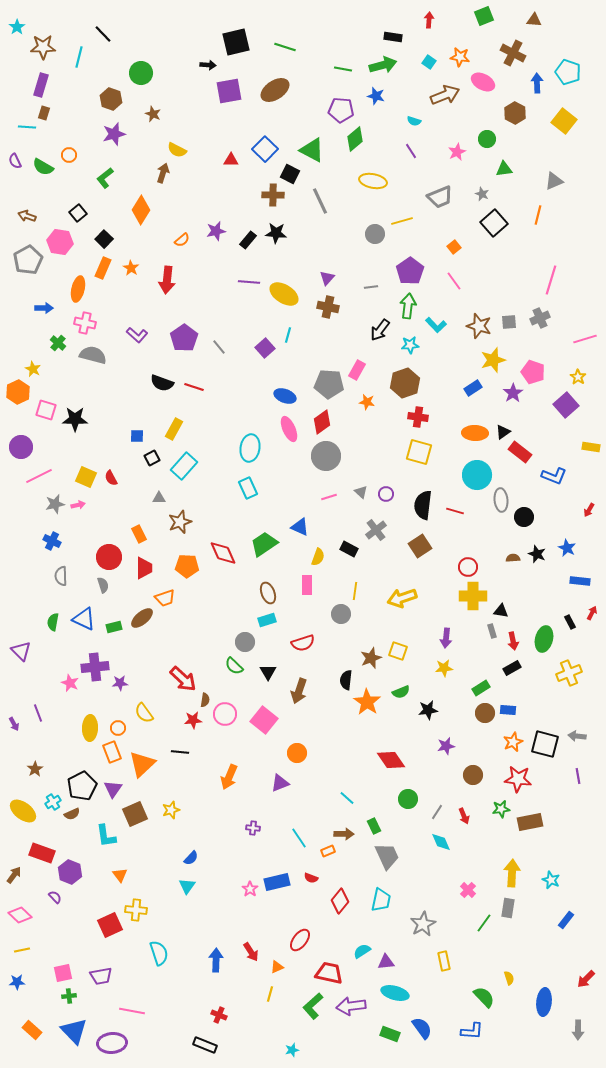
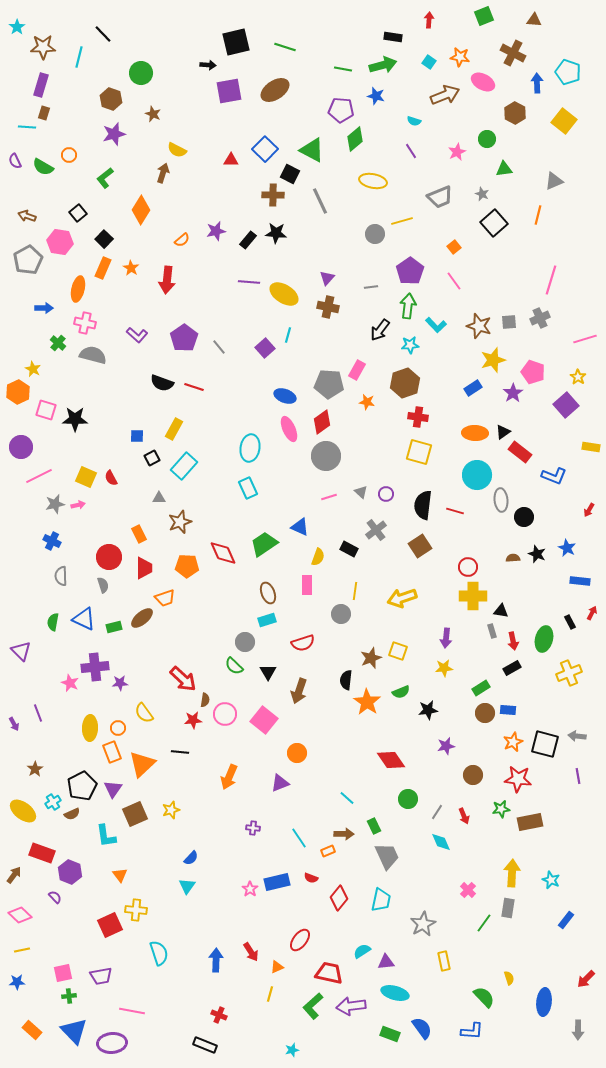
red diamond at (340, 901): moved 1 px left, 3 px up
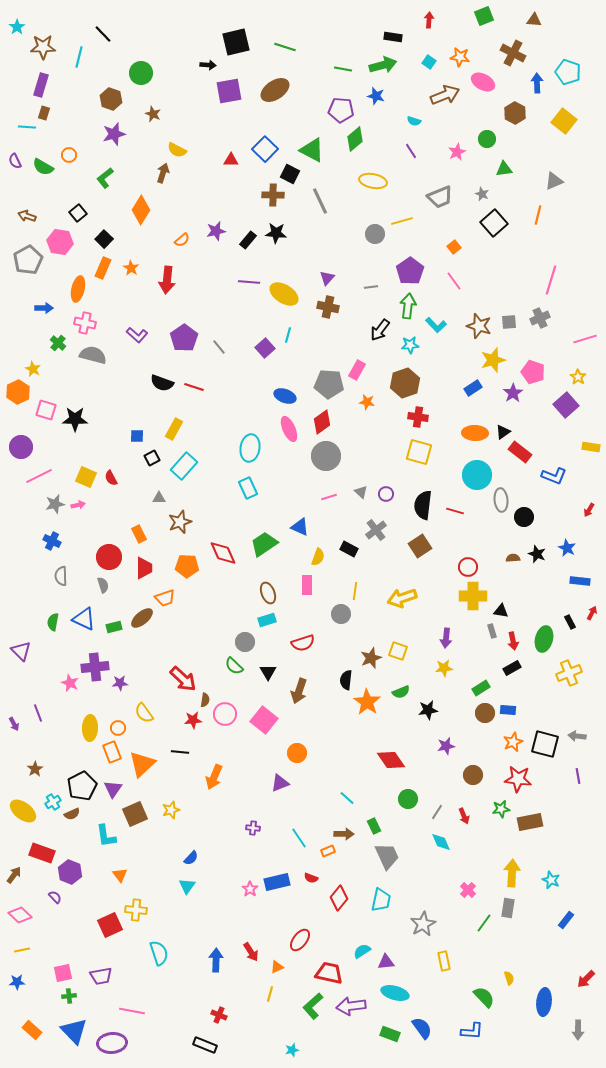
orange arrow at (229, 777): moved 15 px left
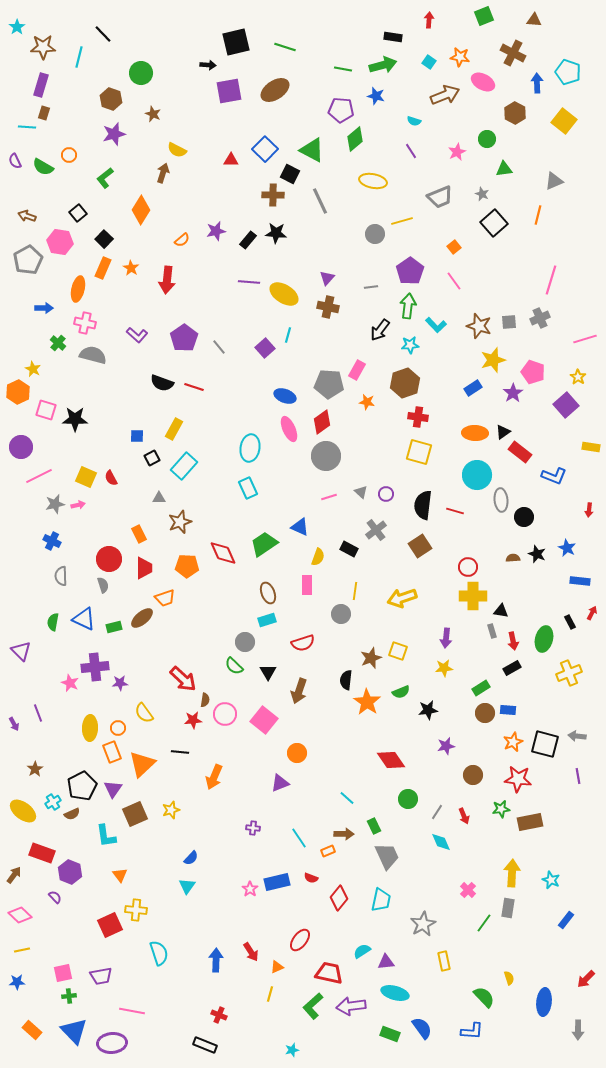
red arrow at (589, 510): rotated 24 degrees counterclockwise
red circle at (109, 557): moved 2 px down
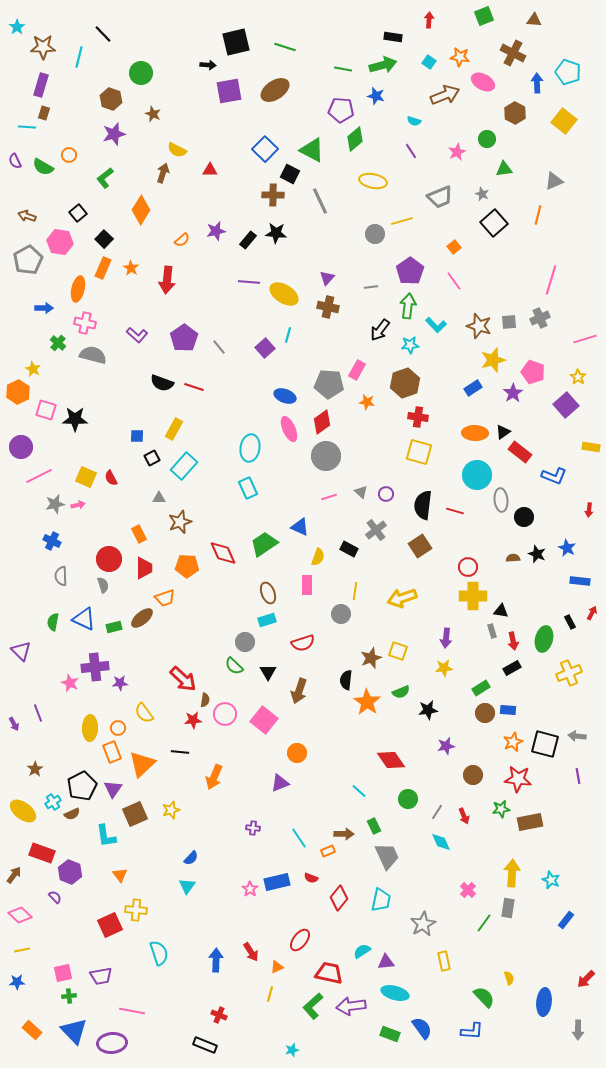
red triangle at (231, 160): moved 21 px left, 10 px down
cyan line at (347, 798): moved 12 px right, 7 px up
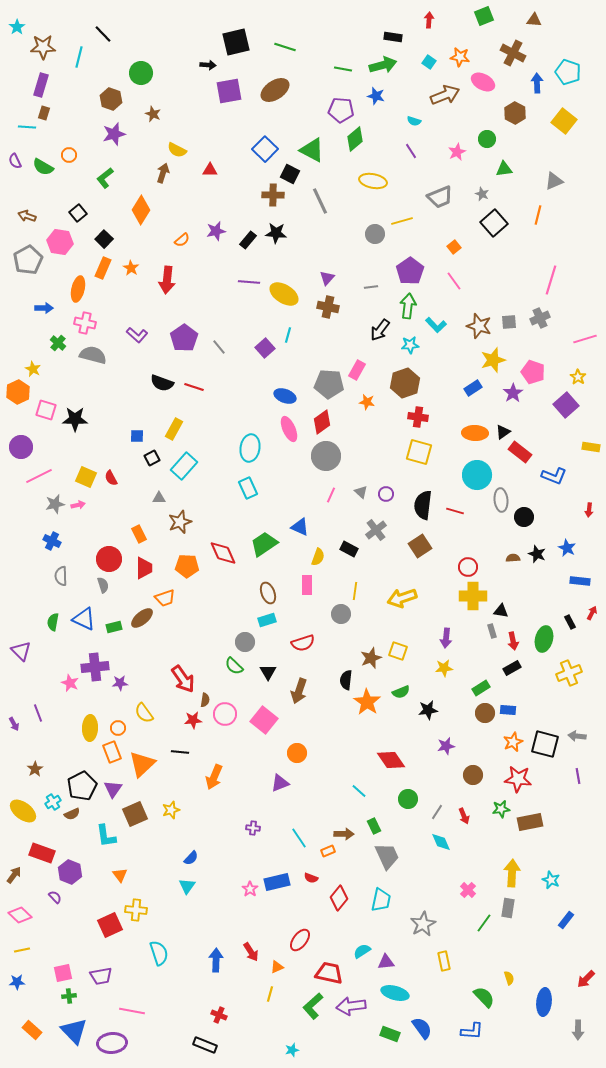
pink line at (329, 497): moved 2 px right, 2 px up; rotated 49 degrees counterclockwise
red arrow at (183, 679): rotated 12 degrees clockwise
